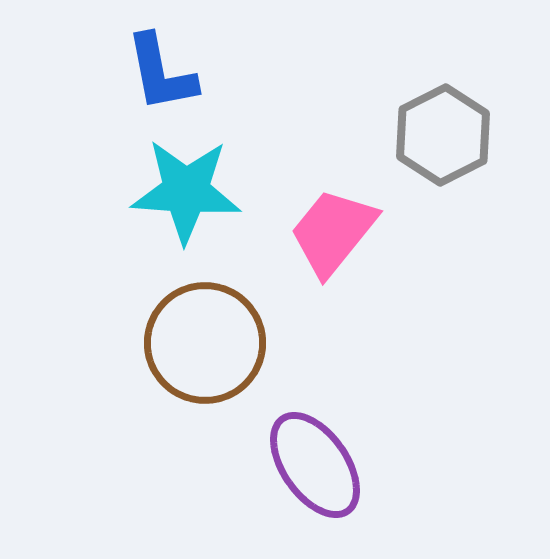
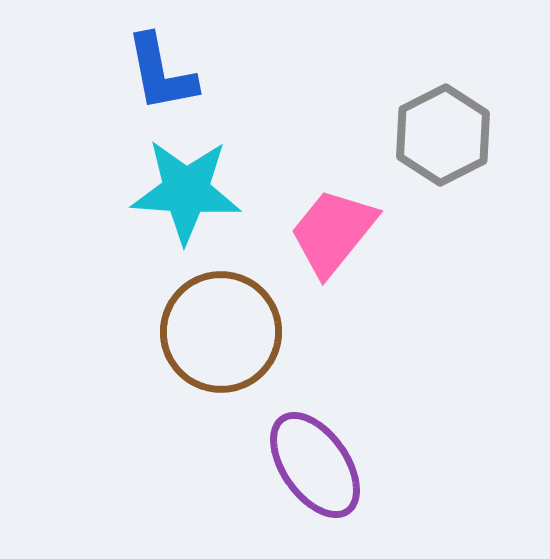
brown circle: moved 16 px right, 11 px up
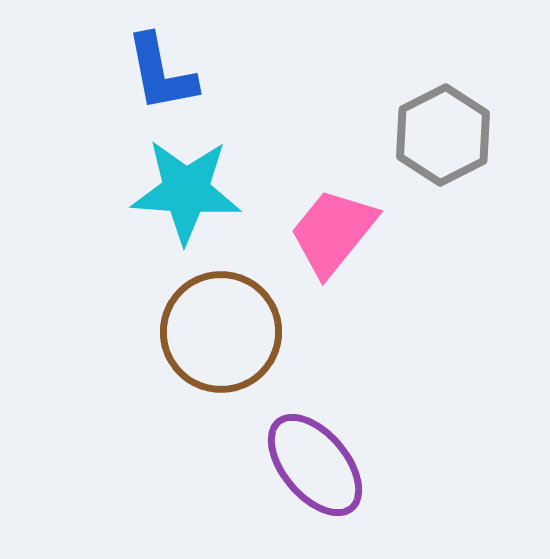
purple ellipse: rotated 5 degrees counterclockwise
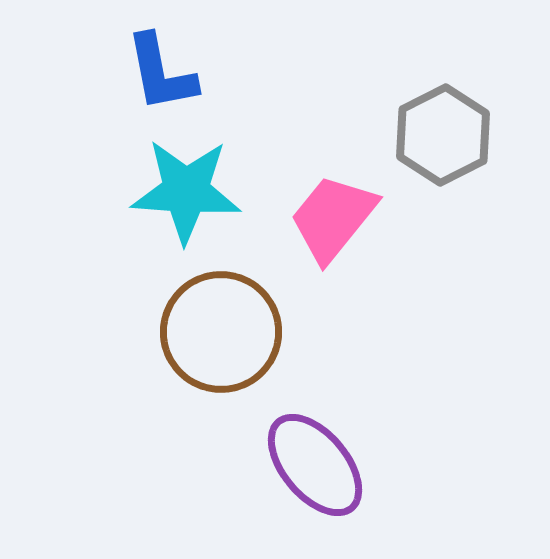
pink trapezoid: moved 14 px up
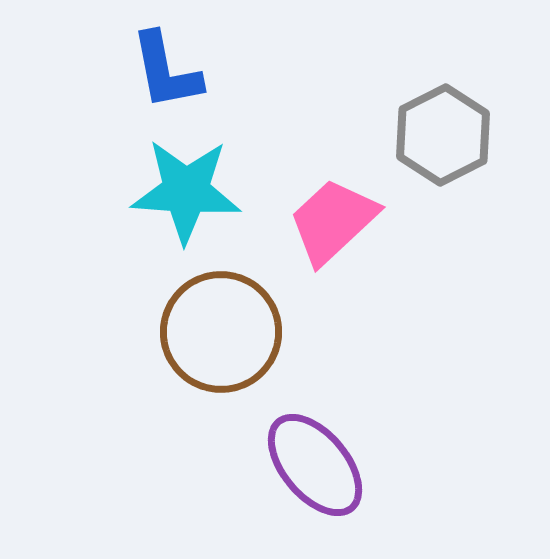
blue L-shape: moved 5 px right, 2 px up
pink trapezoid: moved 3 px down; rotated 8 degrees clockwise
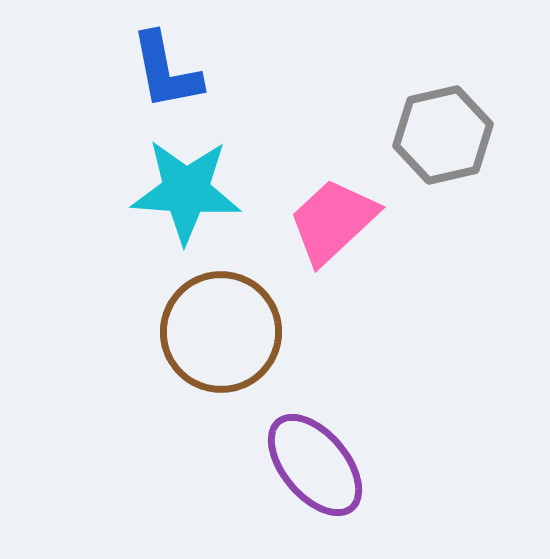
gray hexagon: rotated 14 degrees clockwise
